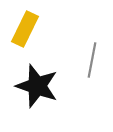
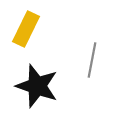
yellow rectangle: moved 1 px right
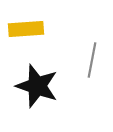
yellow rectangle: rotated 60 degrees clockwise
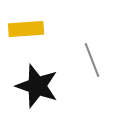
gray line: rotated 32 degrees counterclockwise
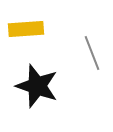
gray line: moved 7 px up
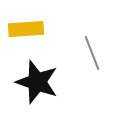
black star: moved 4 px up
